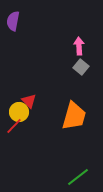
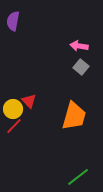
pink arrow: rotated 78 degrees counterclockwise
yellow circle: moved 6 px left, 3 px up
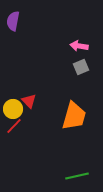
gray square: rotated 28 degrees clockwise
green line: moved 1 px left, 1 px up; rotated 25 degrees clockwise
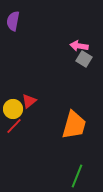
gray square: moved 3 px right, 8 px up; rotated 35 degrees counterclockwise
red triangle: rotated 35 degrees clockwise
orange trapezoid: moved 9 px down
green line: rotated 55 degrees counterclockwise
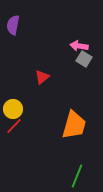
purple semicircle: moved 4 px down
red triangle: moved 13 px right, 24 px up
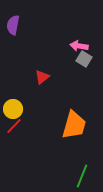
green line: moved 5 px right
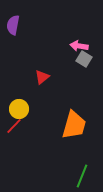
yellow circle: moved 6 px right
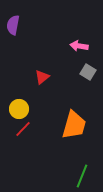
gray square: moved 4 px right, 13 px down
red line: moved 9 px right, 3 px down
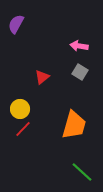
purple semicircle: moved 3 px right, 1 px up; rotated 18 degrees clockwise
gray square: moved 8 px left
yellow circle: moved 1 px right
green line: moved 4 px up; rotated 70 degrees counterclockwise
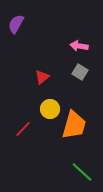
yellow circle: moved 30 px right
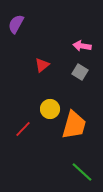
pink arrow: moved 3 px right
red triangle: moved 12 px up
